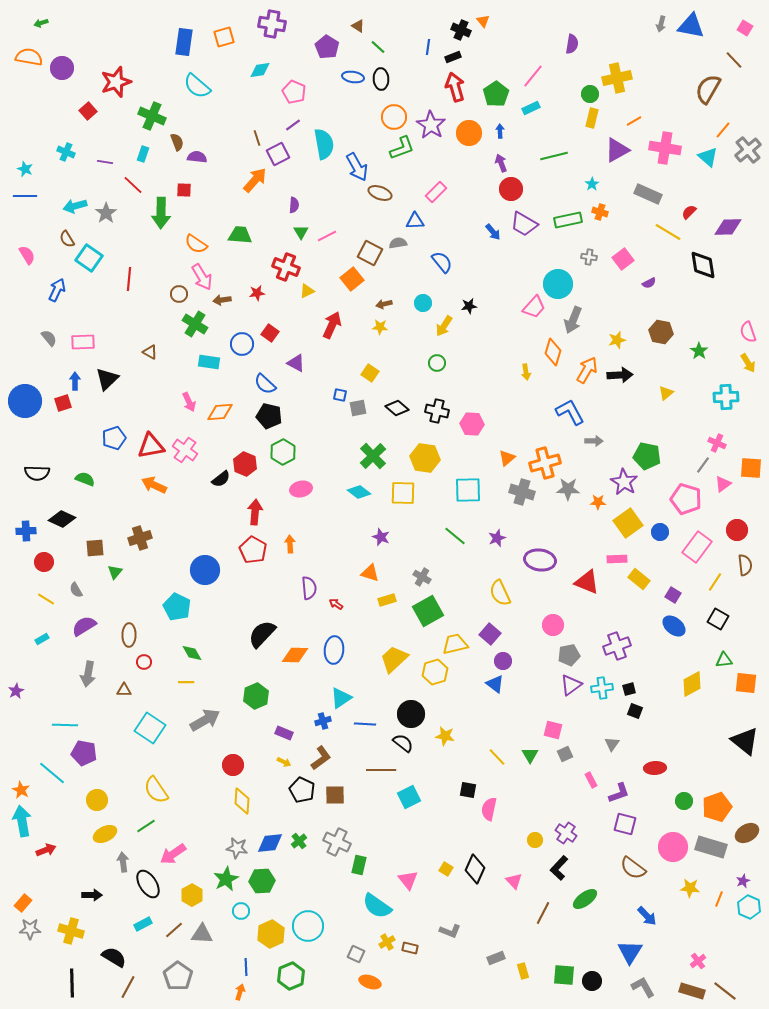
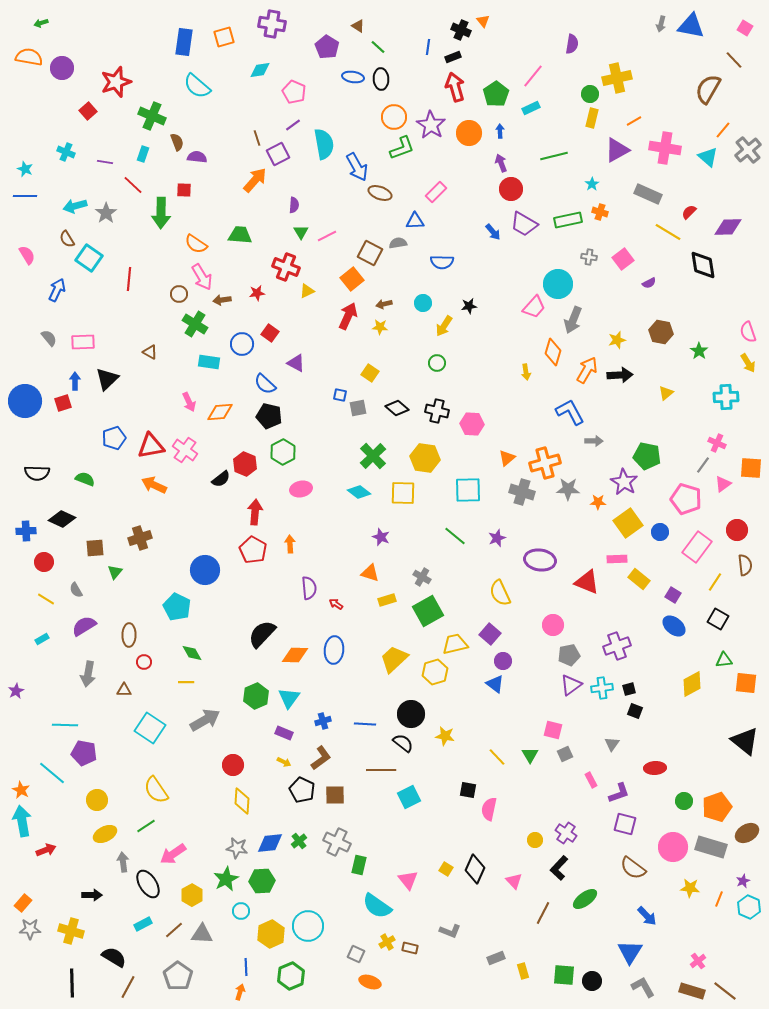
blue semicircle at (442, 262): rotated 130 degrees clockwise
red arrow at (332, 325): moved 16 px right, 9 px up
cyan triangle at (341, 698): moved 52 px left; rotated 20 degrees counterclockwise
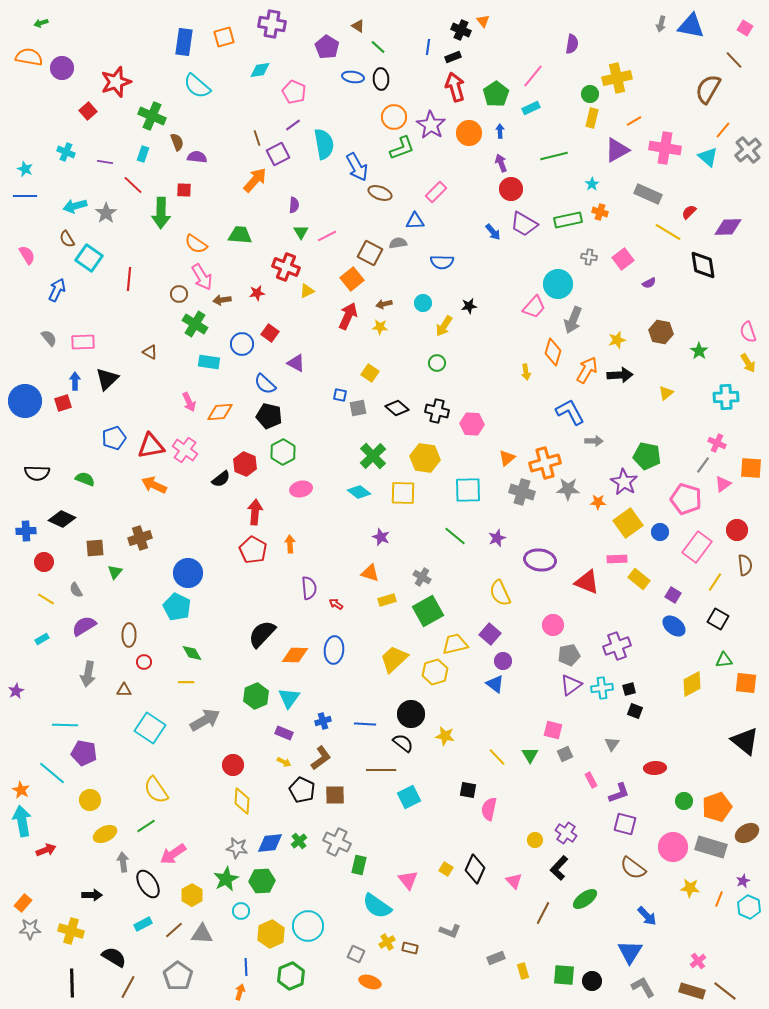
blue circle at (205, 570): moved 17 px left, 3 px down
yellow circle at (97, 800): moved 7 px left
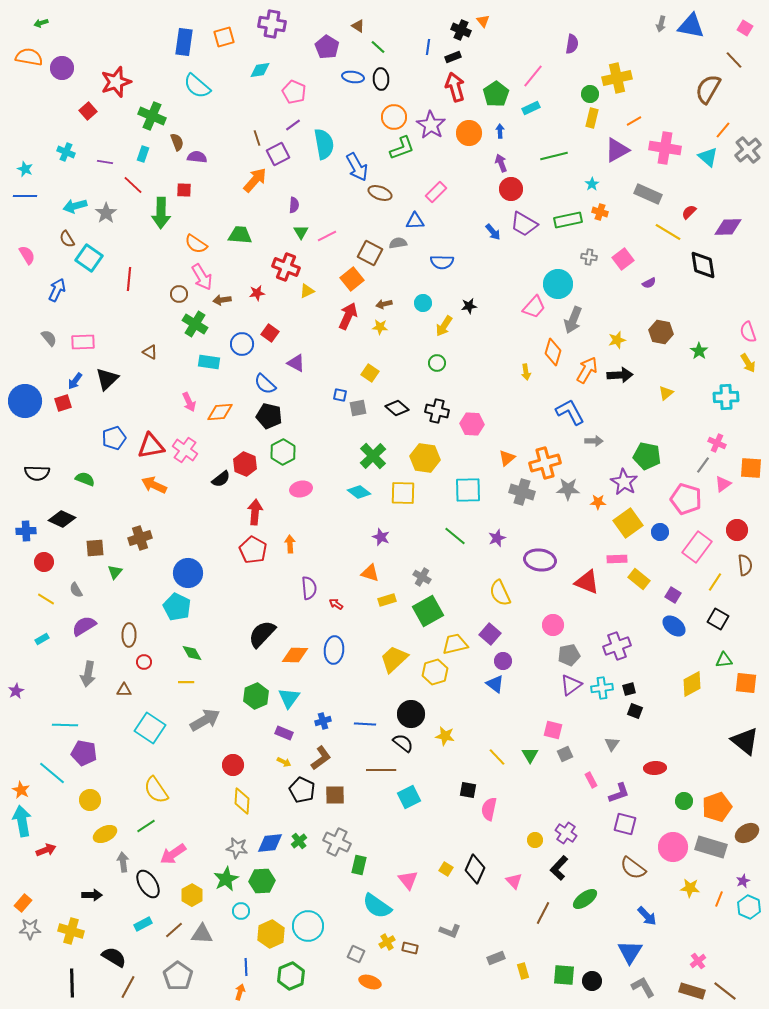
blue arrow at (75, 381): rotated 144 degrees counterclockwise
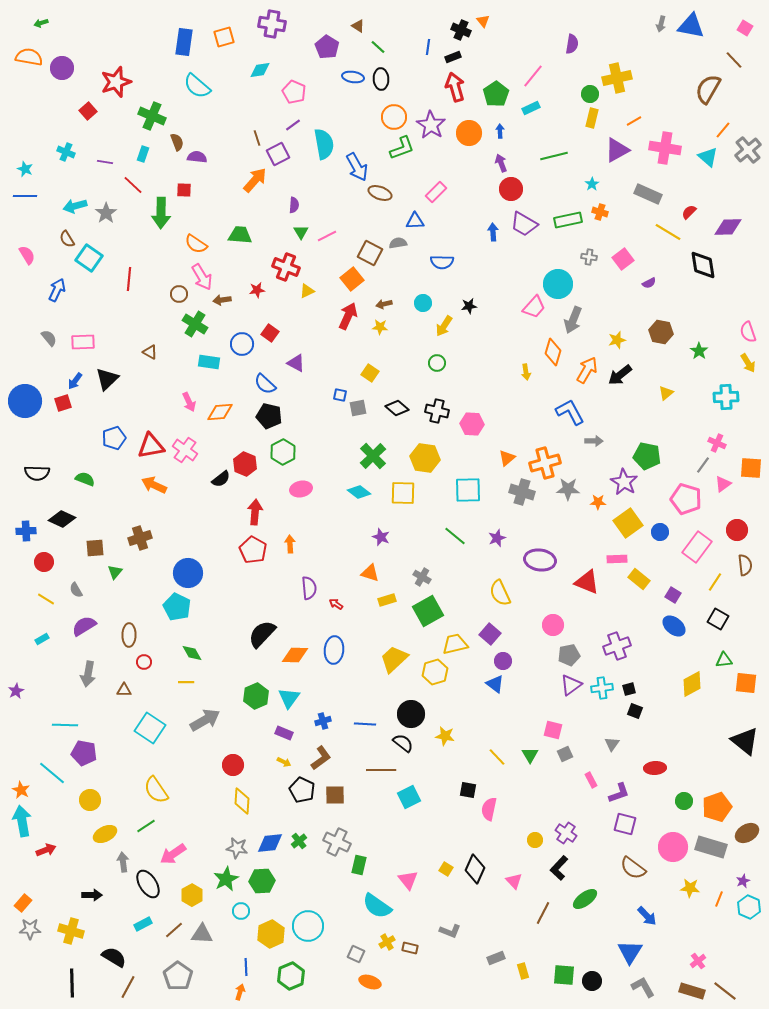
blue arrow at (493, 232): rotated 144 degrees counterclockwise
red star at (257, 293): moved 3 px up
black arrow at (620, 375): rotated 145 degrees clockwise
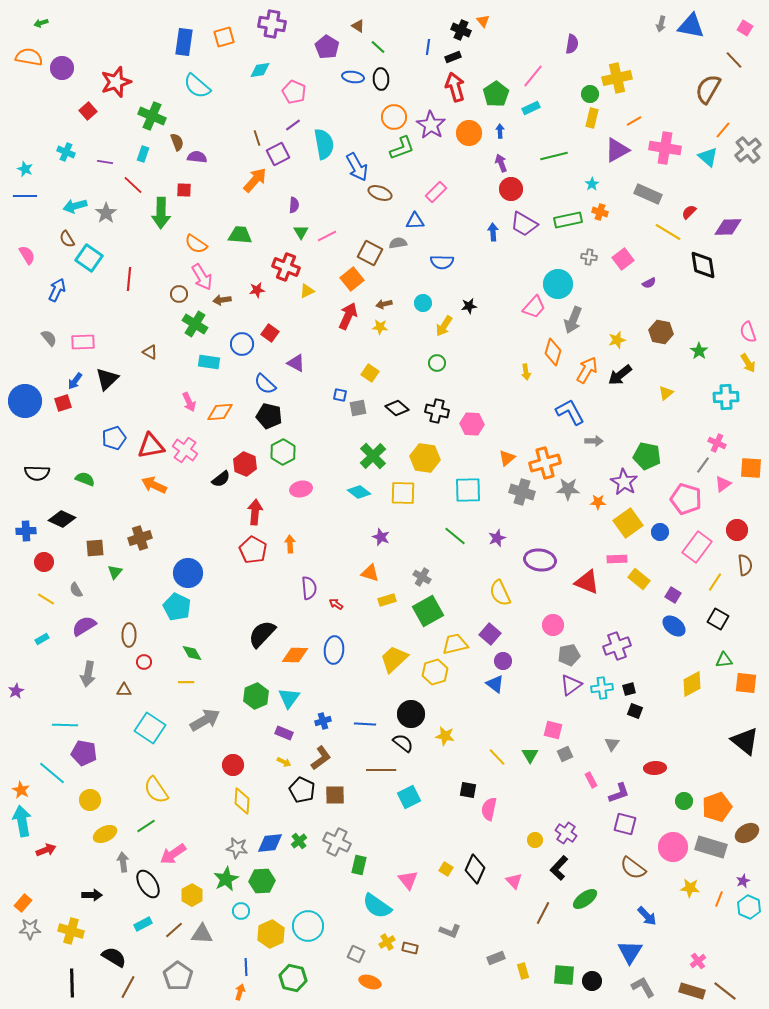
green hexagon at (291, 976): moved 2 px right, 2 px down; rotated 24 degrees counterclockwise
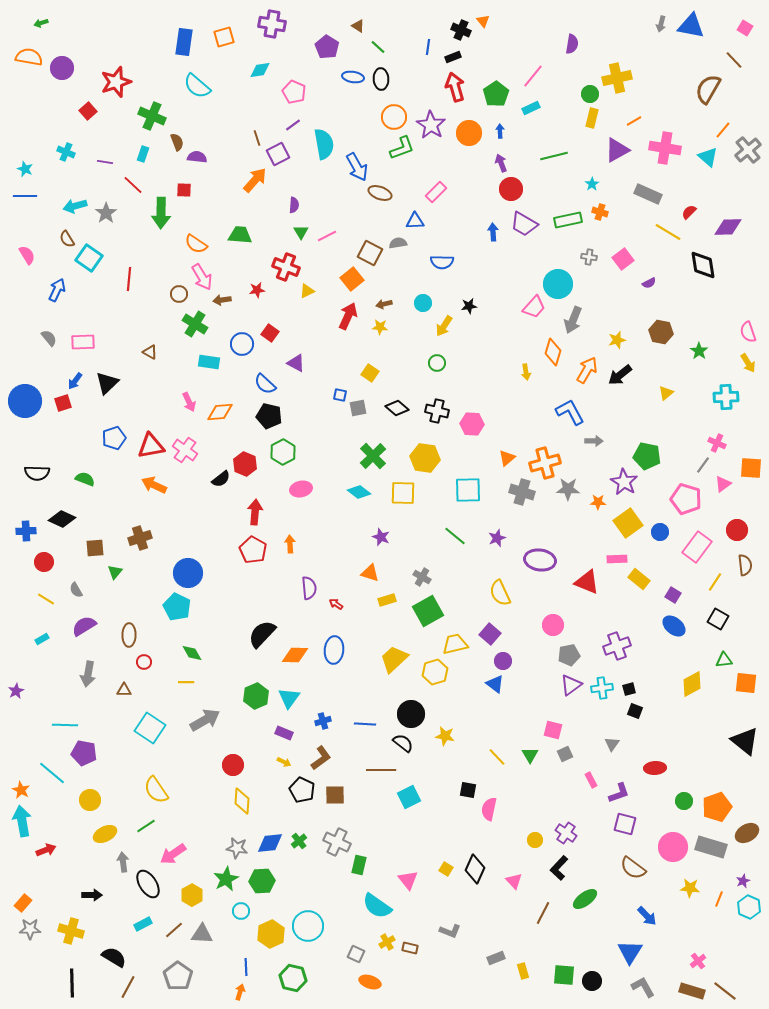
black triangle at (107, 379): moved 4 px down
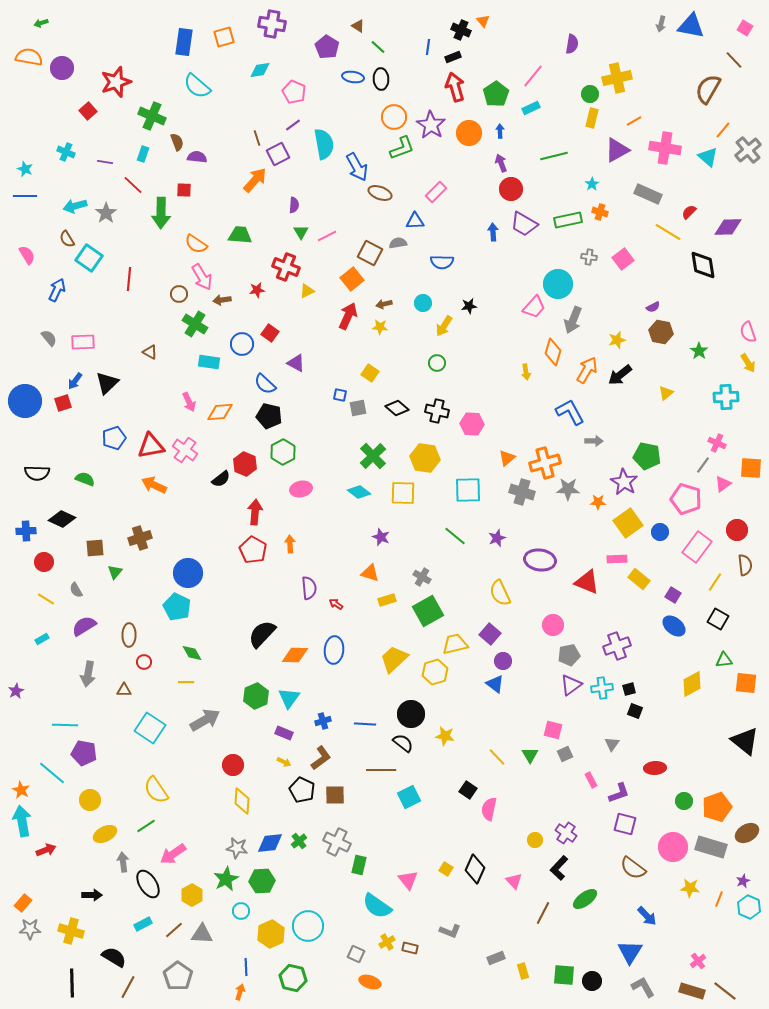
purple semicircle at (649, 283): moved 4 px right, 24 px down
black square at (468, 790): rotated 24 degrees clockwise
